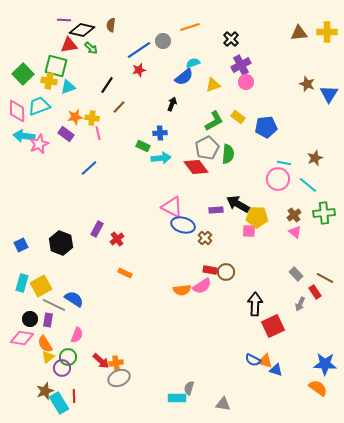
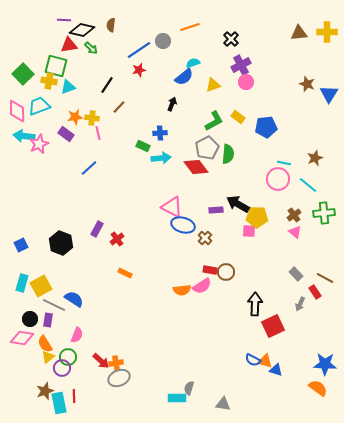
cyan rectangle at (59, 403): rotated 20 degrees clockwise
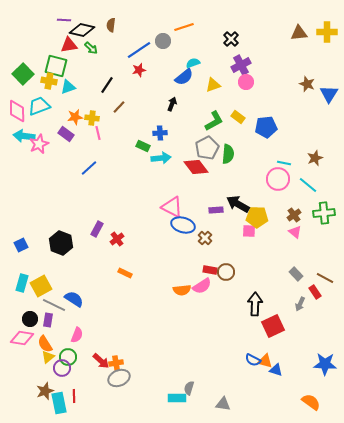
orange line at (190, 27): moved 6 px left
orange semicircle at (318, 388): moved 7 px left, 14 px down
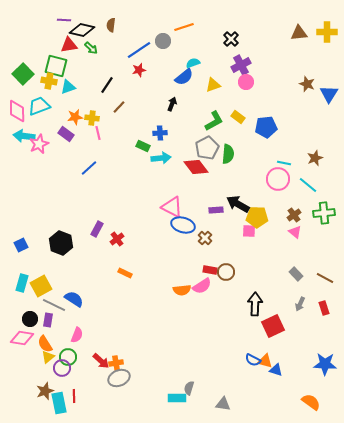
red rectangle at (315, 292): moved 9 px right, 16 px down; rotated 16 degrees clockwise
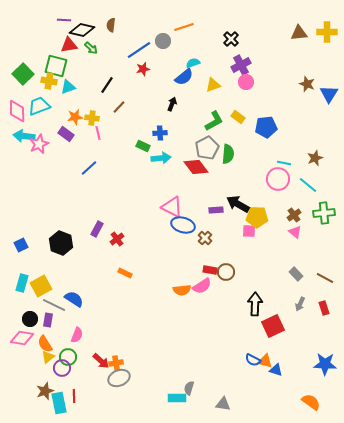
red star at (139, 70): moved 4 px right, 1 px up
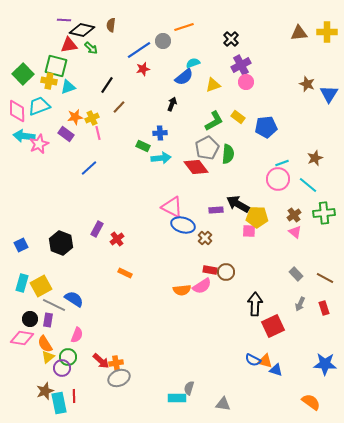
yellow cross at (92, 118): rotated 32 degrees counterclockwise
cyan line at (284, 163): moved 2 px left; rotated 32 degrees counterclockwise
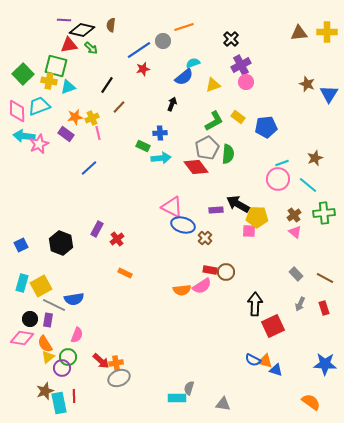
blue semicircle at (74, 299): rotated 138 degrees clockwise
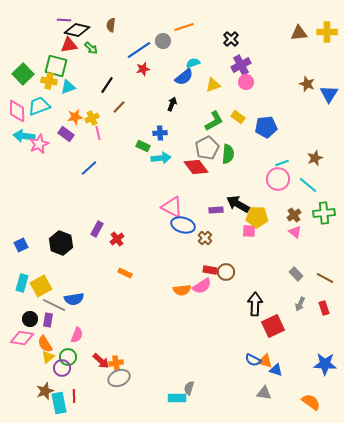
black diamond at (82, 30): moved 5 px left
gray triangle at (223, 404): moved 41 px right, 11 px up
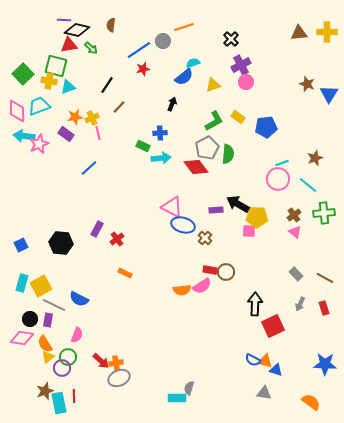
black hexagon at (61, 243): rotated 15 degrees counterclockwise
blue semicircle at (74, 299): moved 5 px right; rotated 36 degrees clockwise
